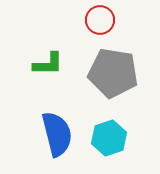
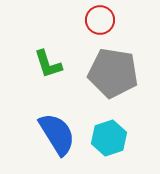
green L-shape: rotated 72 degrees clockwise
blue semicircle: rotated 18 degrees counterclockwise
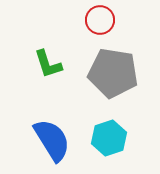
blue semicircle: moved 5 px left, 6 px down
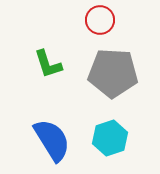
gray pentagon: rotated 6 degrees counterclockwise
cyan hexagon: moved 1 px right
